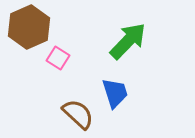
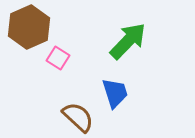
brown semicircle: moved 3 px down
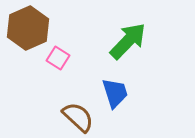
brown hexagon: moved 1 px left, 1 px down
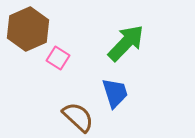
brown hexagon: moved 1 px down
green arrow: moved 2 px left, 2 px down
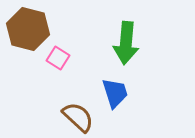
brown hexagon: rotated 21 degrees counterclockwise
green arrow: rotated 141 degrees clockwise
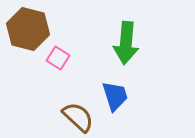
blue trapezoid: moved 3 px down
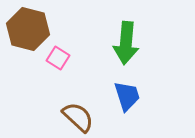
blue trapezoid: moved 12 px right
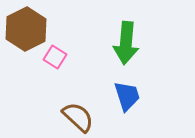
brown hexagon: moved 2 px left; rotated 18 degrees clockwise
pink square: moved 3 px left, 1 px up
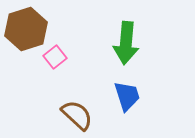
brown hexagon: rotated 9 degrees clockwise
pink square: rotated 20 degrees clockwise
brown semicircle: moved 1 px left, 2 px up
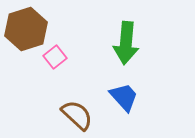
blue trapezoid: moved 3 px left, 1 px down; rotated 24 degrees counterclockwise
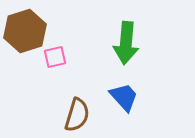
brown hexagon: moved 1 px left, 2 px down
pink square: rotated 25 degrees clockwise
brown semicircle: rotated 64 degrees clockwise
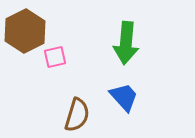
brown hexagon: rotated 9 degrees counterclockwise
